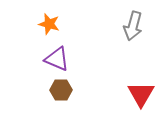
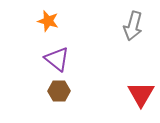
orange star: moved 1 px left, 3 px up
purple triangle: rotated 16 degrees clockwise
brown hexagon: moved 2 px left, 1 px down
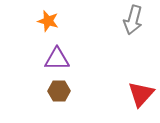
gray arrow: moved 6 px up
purple triangle: rotated 40 degrees counterclockwise
red triangle: rotated 12 degrees clockwise
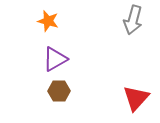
purple triangle: moved 2 px left; rotated 28 degrees counterclockwise
red triangle: moved 5 px left, 4 px down
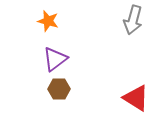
purple triangle: rotated 8 degrees counterclockwise
brown hexagon: moved 2 px up
red triangle: rotated 40 degrees counterclockwise
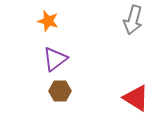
brown hexagon: moved 1 px right, 2 px down
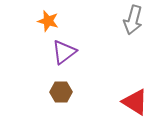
purple triangle: moved 9 px right, 7 px up
brown hexagon: moved 1 px right, 1 px down
red triangle: moved 1 px left, 4 px down
